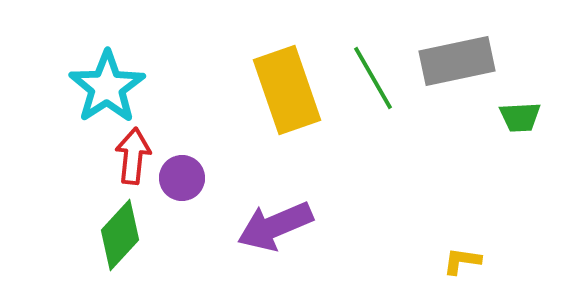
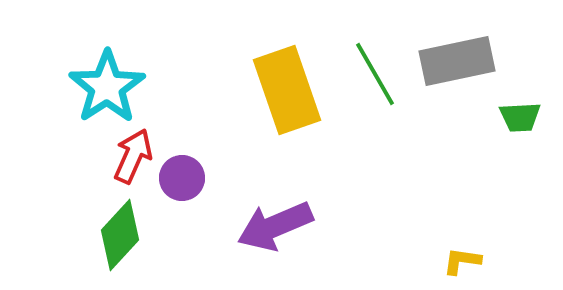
green line: moved 2 px right, 4 px up
red arrow: rotated 18 degrees clockwise
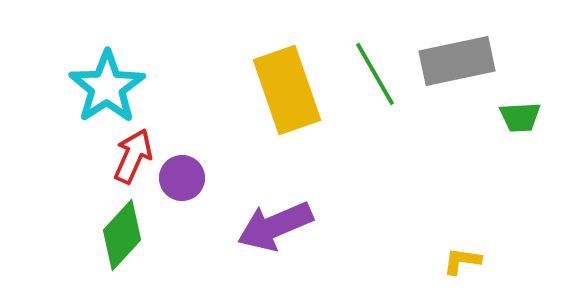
green diamond: moved 2 px right
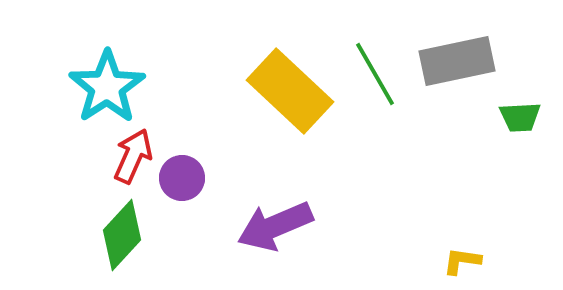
yellow rectangle: moved 3 px right, 1 px down; rotated 28 degrees counterclockwise
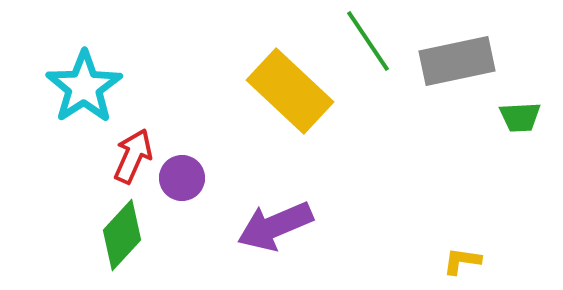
green line: moved 7 px left, 33 px up; rotated 4 degrees counterclockwise
cyan star: moved 23 px left
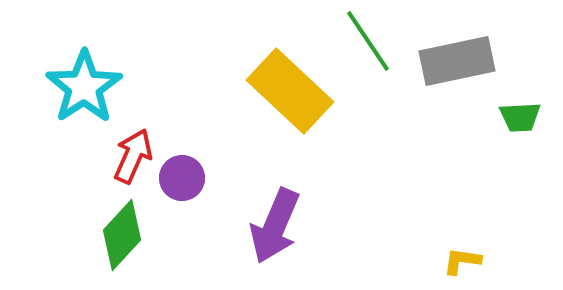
purple arrow: rotated 44 degrees counterclockwise
